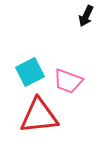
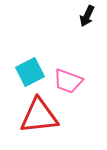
black arrow: moved 1 px right
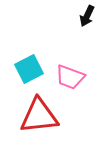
cyan square: moved 1 px left, 3 px up
pink trapezoid: moved 2 px right, 4 px up
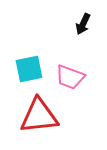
black arrow: moved 4 px left, 8 px down
cyan square: rotated 16 degrees clockwise
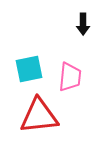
black arrow: rotated 25 degrees counterclockwise
pink trapezoid: rotated 104 degrees counterclockwise
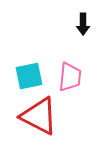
cyan square: moved 7 px down
red triangle: rotated 33 degrees clockwise
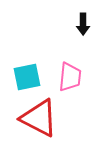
cyan square: moved 2 px left, 1 px down
red triangle: moved 2 px down
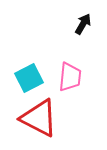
black arrow: rotated 150 degrees counterclockwise
cyan square: moved 2 px right, 1 px down; rotated 16 degrees counterclockwise
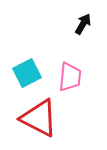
cyan square: moved 2 px left, 5 px up
